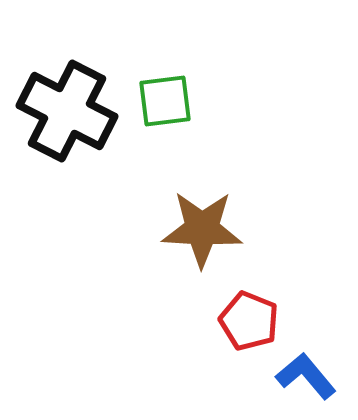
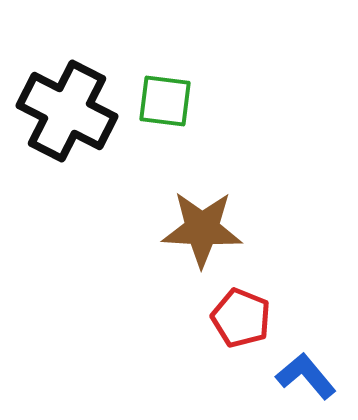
green square: rotated 14 degrees clockwise
red pentagon: moved 8 px left, 3 px up
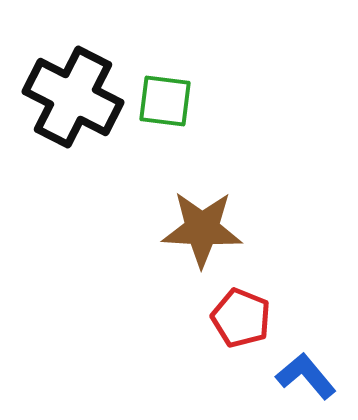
black cross: moved 6 px right, 14 px up
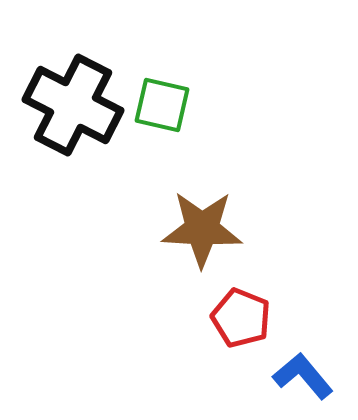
black cross: moved 8 px down
green square: moved 3 px left, 4 px down; rotated 6 degrees clockwise
blue L-shape: moved 3 px left
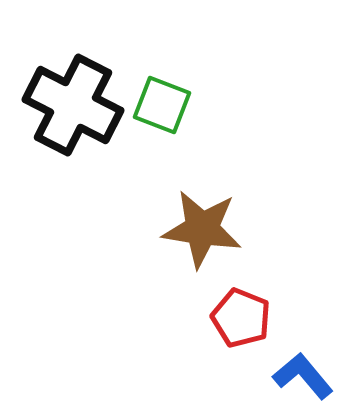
green square: rotated 8 degrees clockwise
brown star: rotated 6 degrees clockwise
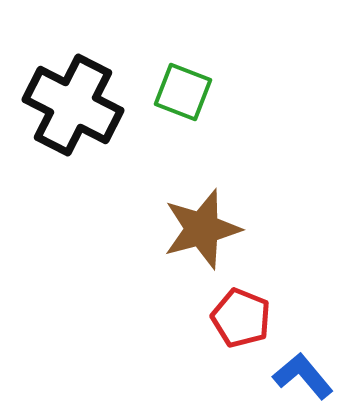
green square: moved 21 px right, 13 px up
brown star: rotated 24 degrees counterclockwise
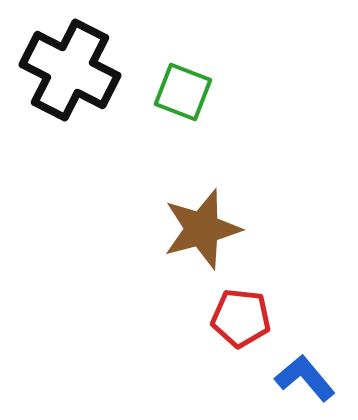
black cross: moved 3 px left, 35 px up
red pentagon: rotated 16 degrees counterclockwise
blue L-shape: moved 2 px right, 2 px down
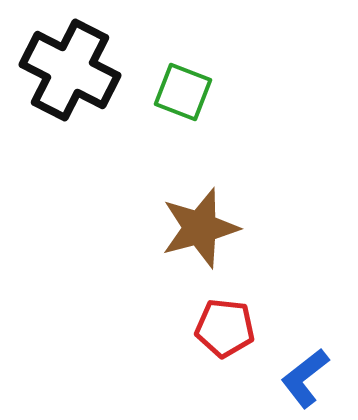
brown star: moved 2 px left, 1 px up
red pentagon: moved 16 px left, 10 px down
blue L-shape: rotated 88 degrees counterclockwise
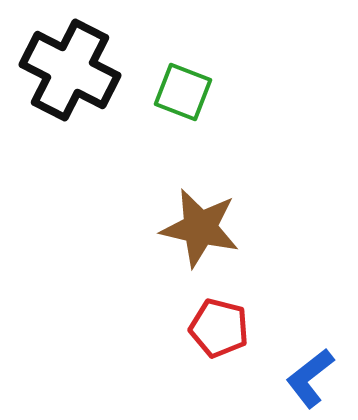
brown star: rotated 28 degrees clockwise
red pentagon: moved 6 px left; rotated 8 degrees clockwise
blue L-shape: moved 5 px right
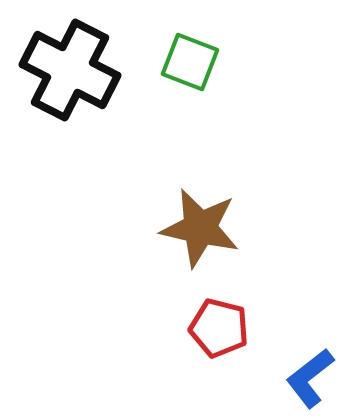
green square: moved 7 px right, 30 px up
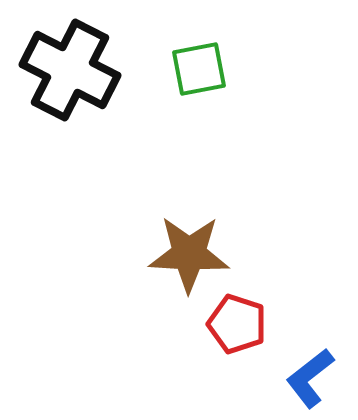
green square: moved 9 px right, 7 px down; rotated 32 degrees counterclockwise
brown star: moved 11 px left, 26 px down; rotated 10 degrees counterclockwise
red pentagon: moved 18 px right, 4 px up; rotated 4 degrees clockwise
